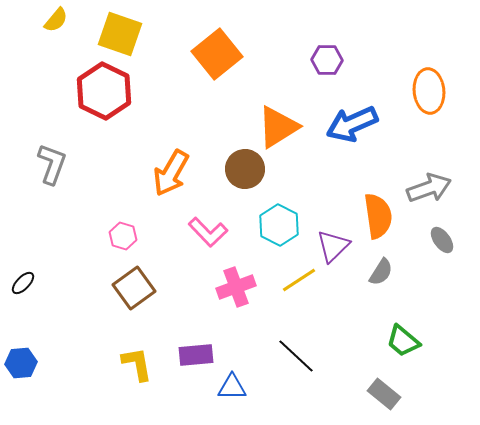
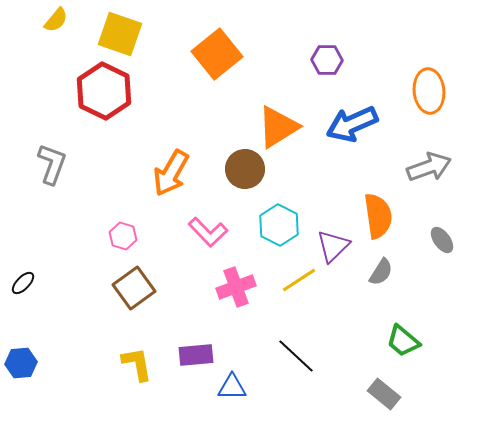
gray arrow: moved 21 px up
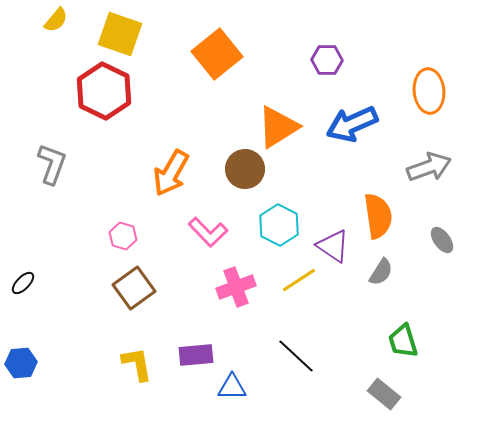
purple triangle: rotated 42 degrees counterclockwise
green trapezoid: rotated 33 degrees clockwise
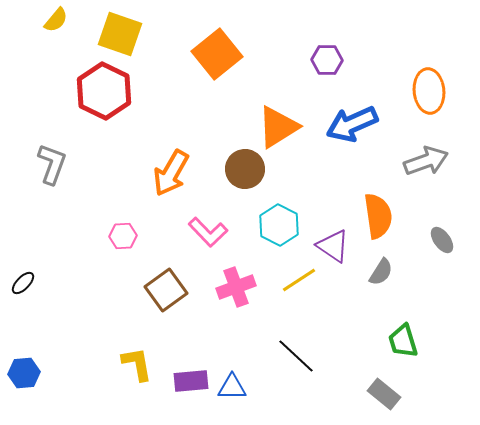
gray arrow: moved 3 px left, 6 px up
pink hexagon: rotated 20 degrees counterclockwise
brown square: moved 32 px right, 2 px down
purple rectangle: moved 5 px left, 26 px down
blue hexagon: moved 3 px right, 10 px down
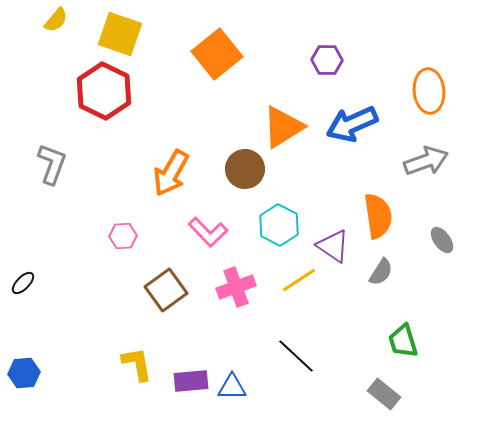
orange triangle: moved 5 px right
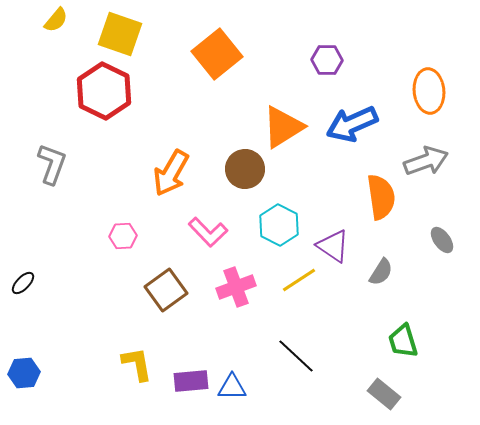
orange semicircle: moved 3 px right, 19 px up
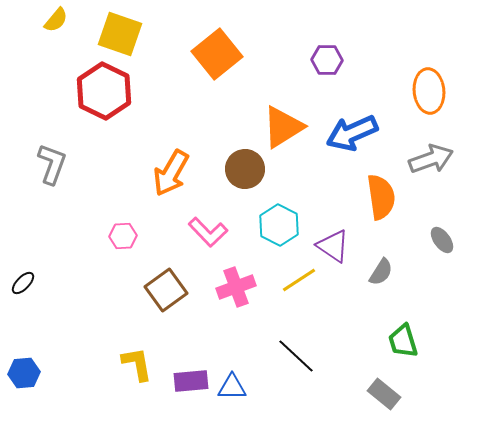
blue arrow: moved 9 px down
gray arrow: moved 5 px right, 2 px up
